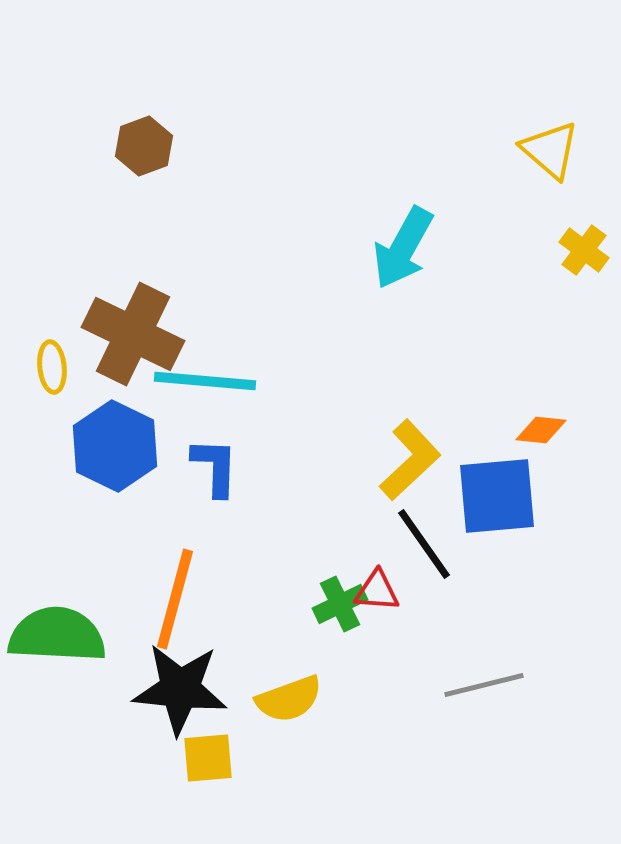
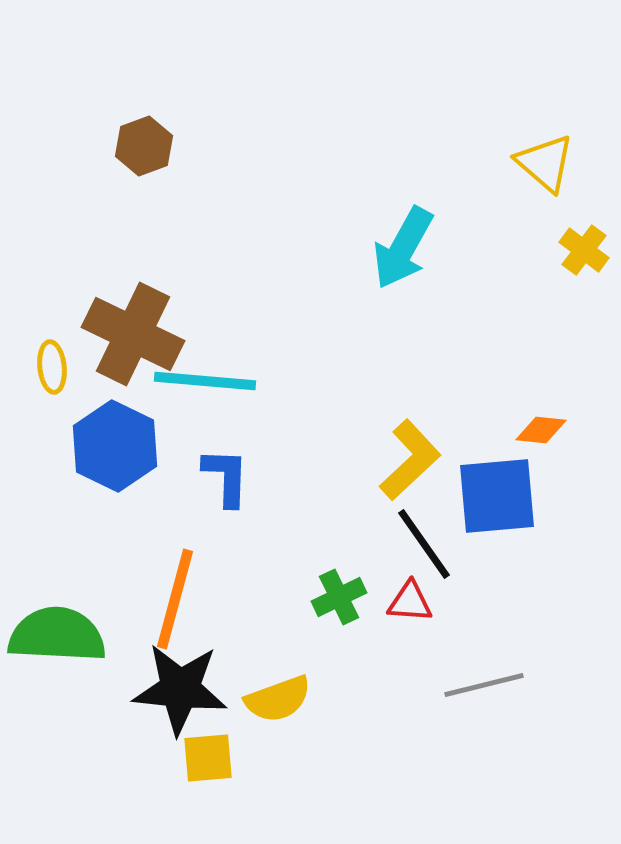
yellow triangle: moved 5 px left, 13 px down
blue L-shape: moved 11 px right, 10 px down
red triangle: moved 33 px right, 11 px down
green cross: moved 1 px left, 7 px up
yellow semicircle: moved 11 px left
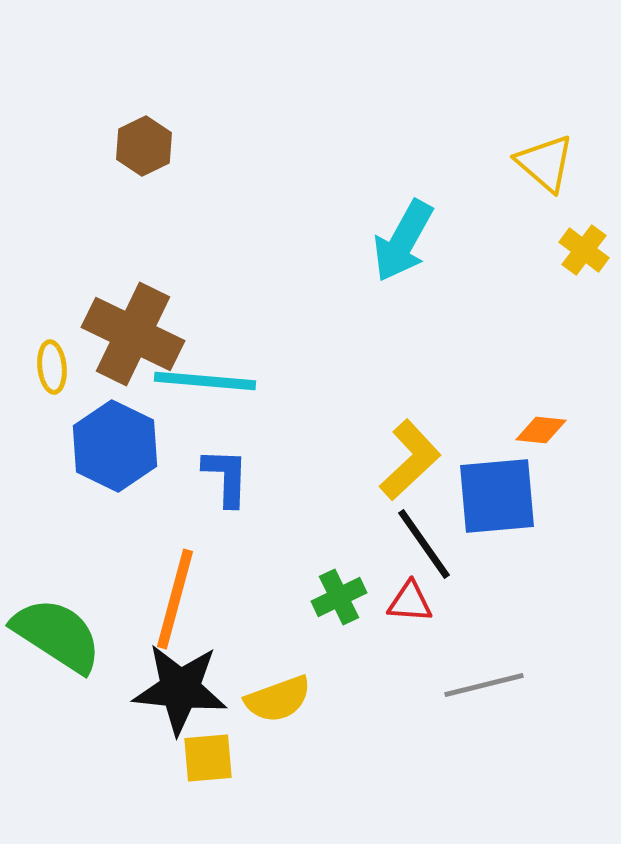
brown hexagon: rotated 6 degrees counterclockwise
cyan arrow: moved 7 px up
green semicircle: rotated 30 degrees clockwise
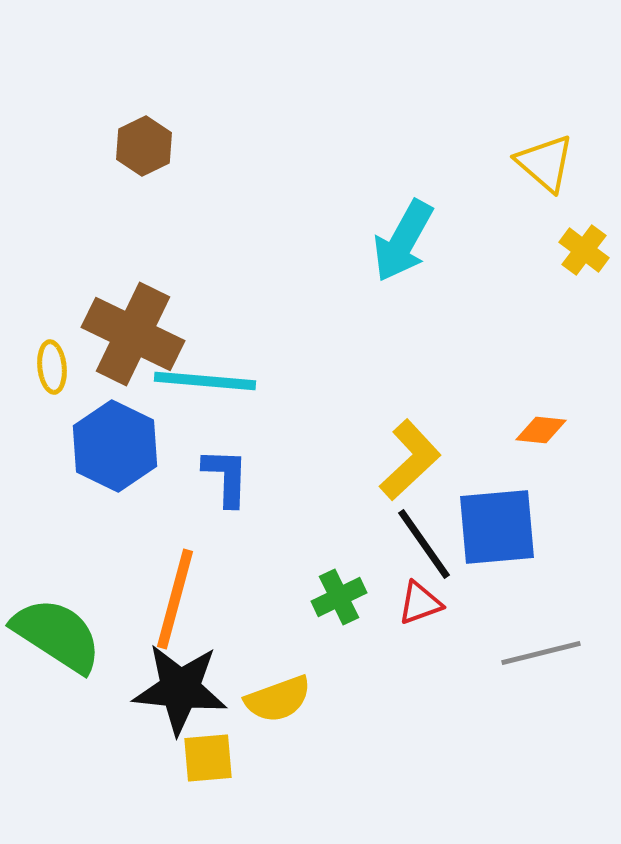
blue square: moved 31 px down
red triangle: moved 10 px right, 1 px down; rotated 24 degrees counterclockwise
gray line: moved 57 px right, 32 px up
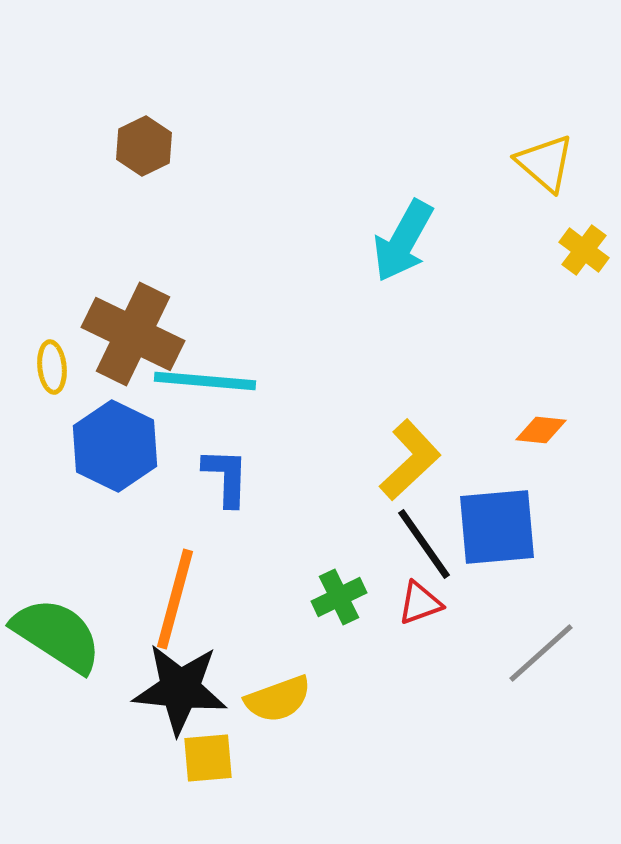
gray line: rotated 28 degrees counterclockwise
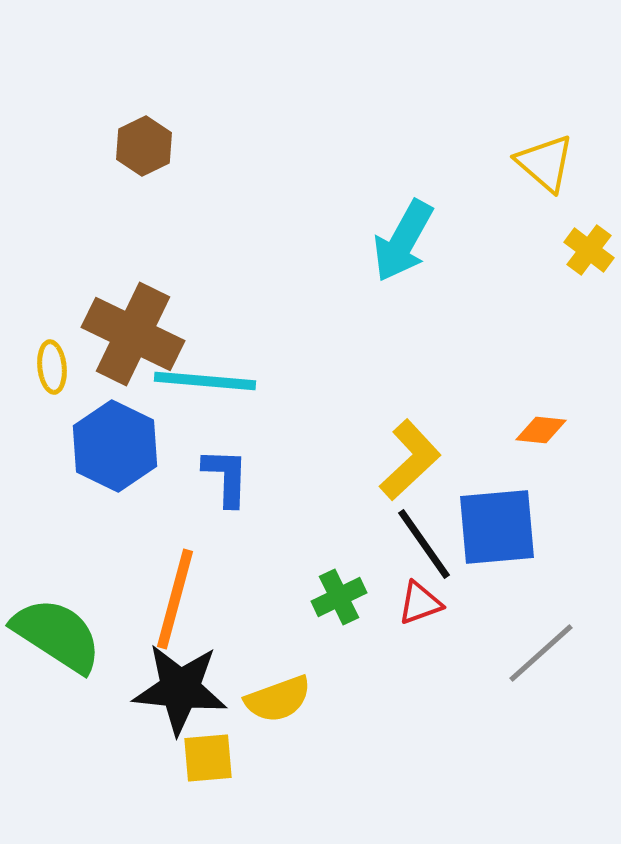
yellow cross: moved 5 px right
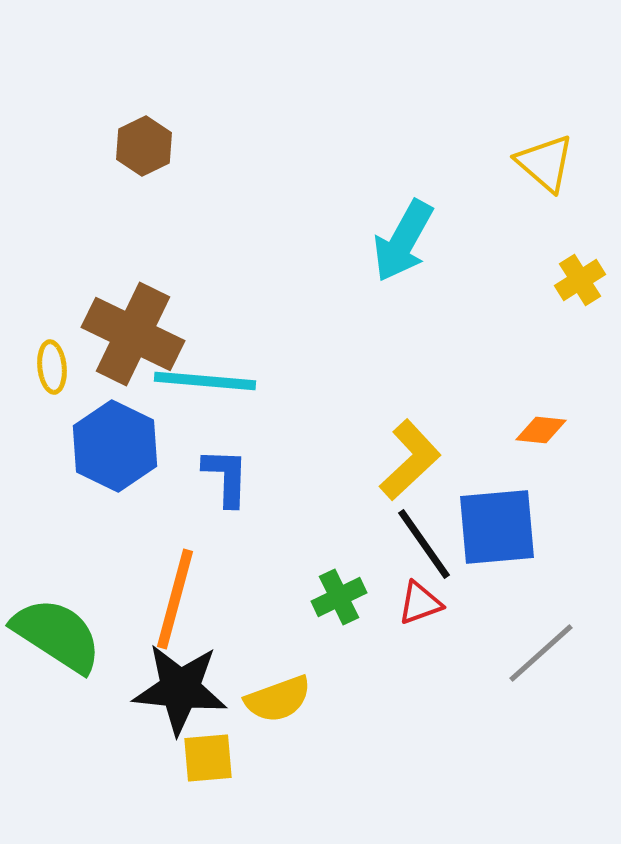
yellow cross: moved 9 px left, 30 px down; rotated 21 degrees clockwise
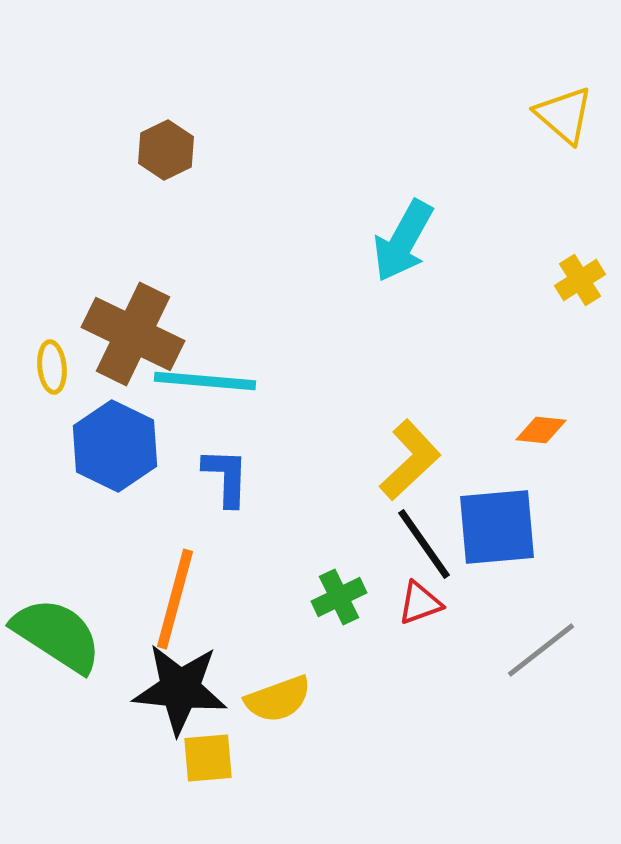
brown hexagon: moved 22 px right, 4 px down
yellow triangle: moved 19 px right, 48 px up
gray line: moved 3 px up; rotated 4 degrees clockwise
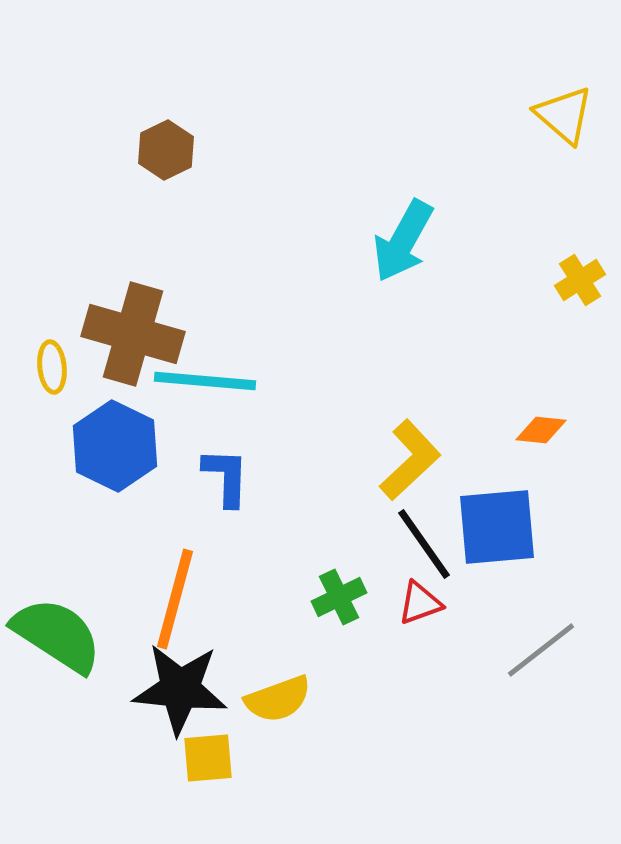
brown cross: rotated 10 degrees counterclockwise
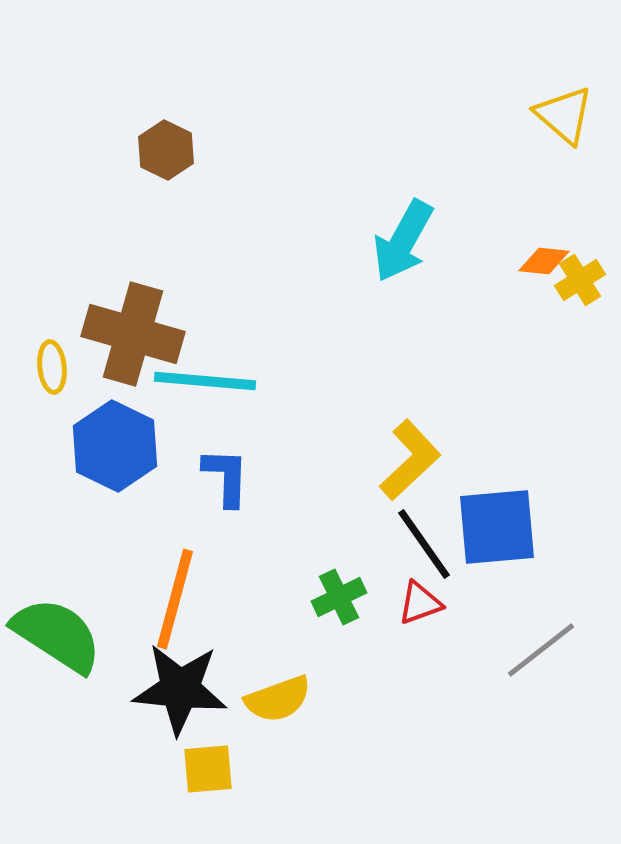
brown hexagon: rotated 8 degrees counterclockwise
orange diamond: moved 3 px right, 169 px up
yellow square: moved 11 px down
